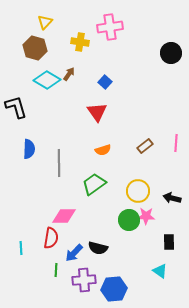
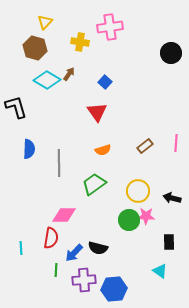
pink diamond: moved 1 px up
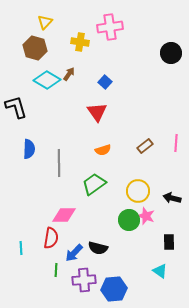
pink star: rotated 18 degrees clockwise
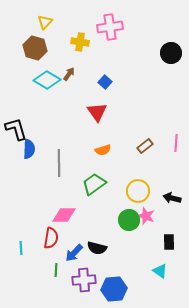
black L-shape: moved 22 px down
black semicircle: moved 1 px left
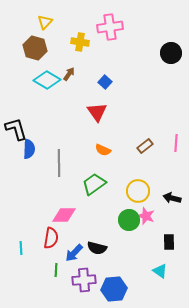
orange semicircle: rotated 42 degrees clockwise
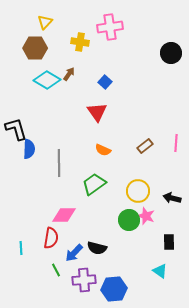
brown hexagon: rotated 15 degrees counterclockwise
green line: rotated 32 degrees counterclockwise
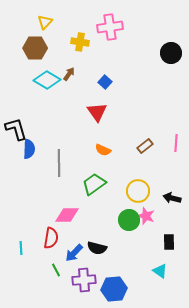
pink diamond: moved 3 px right
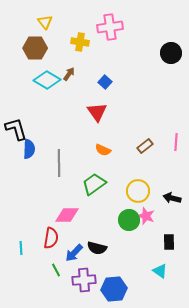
yellow triangle: rotated 21 degrees counterclockwise
pink line: moved 1 px up
